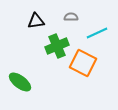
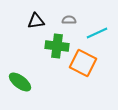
gray semicircle: moved 2 px left, 3 px down
green cross: rotated 30 degrees clockwise
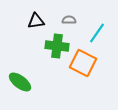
cyan line: rotated 30 degrees counterclockwise
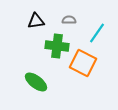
green ellipse: moved 16 px right
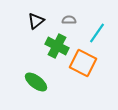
black triangle: rotated 30 degrees counterclockwise
green cross: rotated 20 degrees clockwise
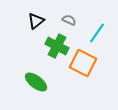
gray semicircle: rotated 24 degrees clockwise
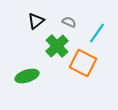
gray semicircle: moved 2 px down
green cross: rotated 20 degrees clockwise
green ellipse: moved 9 px left, 6 px up; rotated 55 degrees counterclockwise
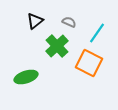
black triangle: moved 1 px left
orange square: moved 6 px right
green ellipse: moved 1 px left, 1 px down
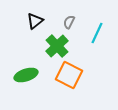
gray semicircle: rotated 88 degrees counterclockwise
cyan line: rotated 10 degrees counterclockwise
orange square: moved 20 px left, 12 px down
green ellipse: moved 2 px up
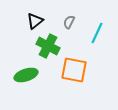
green cross: moved 9 px left; rotated 20 degrees counterclockwise
orange square: moved 5 px right, 5 px up; rotated 16 degrees counterclockwise
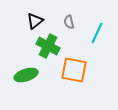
gray semicircle: rotated 40 degrees counterclockwise
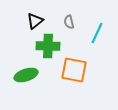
green cross: rotated 25 degrees counterclockwise
